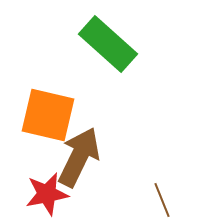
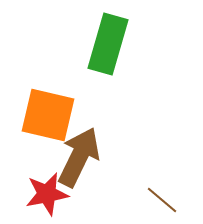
green rectangle: rotated 64 degrees clockwise
brown line: rotated 28 degrees counterclockwise
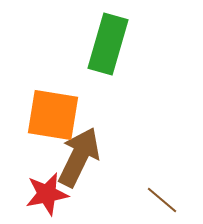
orange square: moved 5 px right; rotated 4 degrees counterclockwise
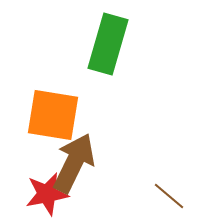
brown arrow: moved 5 px left, 6 px down
brown line: moved 7 px right, 4 px up
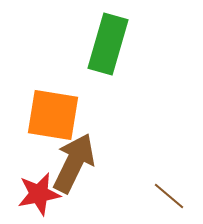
red star: moved 8 px left
